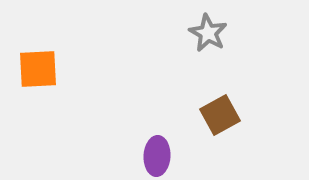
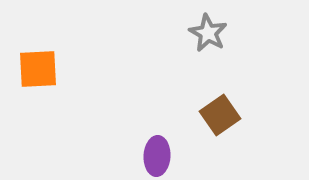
brown square: rotated 6 degrees counterclockwise
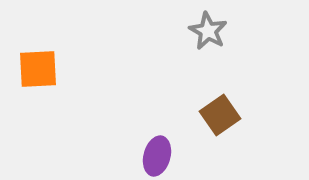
gray star: moved 2 px up
purple ellipse: rotated 12 degrees clockwise
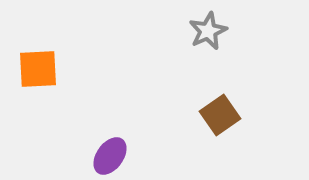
gray star: rotated 18 degrees clockwise
purple ellipse: moved 47 px left; rotated 21 degrees clockwise
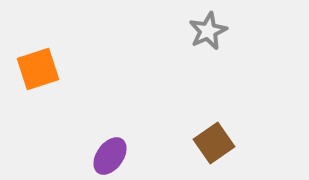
orange square: rotated 15 degrees counterclockwise
brown square: moved 6 px left, 28 px down
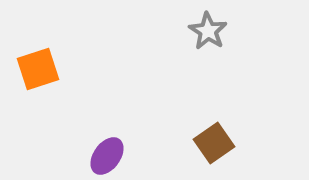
gray star: rotated 15 degrees counterclockwise
purple ellipse: moved 3 px left
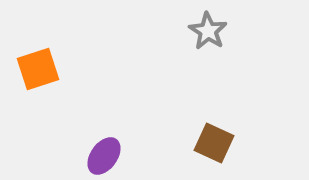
brown square: rotated 30 degrees counterclockwise
purple ellipse: moved 3 px left
